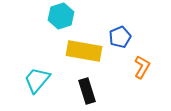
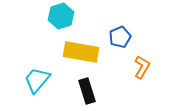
yellow rectangle: moved 3 px left, 1 px down
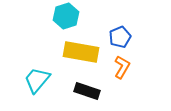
cyan hexagon: moved 5 px right
orange L-shape: moved 20 px left
black rectangle: rotated 55 degrees counterclockwise
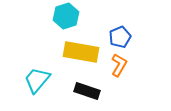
orange L-shape: moved 3 px left, 2 px up
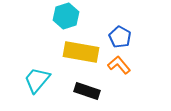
blue pentagon: rotated 20 degrees counterclockwise
orange L-shape: rotated 70 degrees counterclockwise
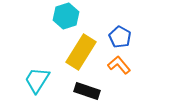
yellow rectangle: rotated 68 degrees counterclockwise
cyan trapezoid: rotated 8 degrees counterclockwise
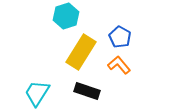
cyan trapezoid: moved 13 px down
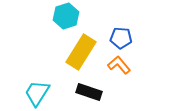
blue pentagon: moved 1 px right, 1 px down; rotated 25 degrees counterclockwise
black rectangle: moved 2 px right, 1 px down
